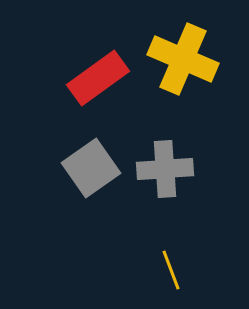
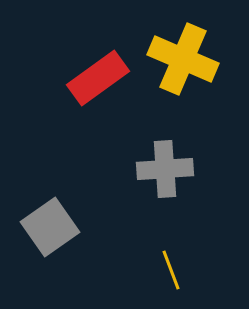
gray square: moved 41 px left, 59 px down
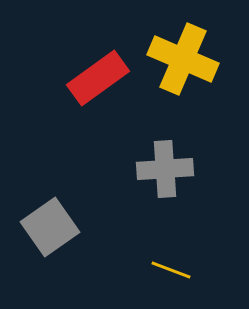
yellow line: rotated 48 degrees counterclockwise
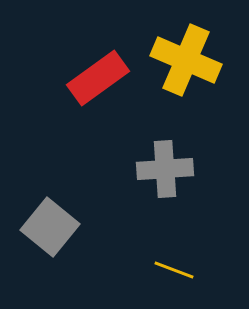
yellow cross: moved 3 px right, 1 px down
gray square: rotated 16 degrees counterclockwise
yellow line: moved 3 px right
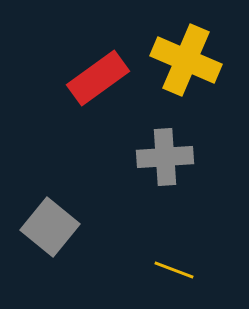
gray cross: moved 12 px up
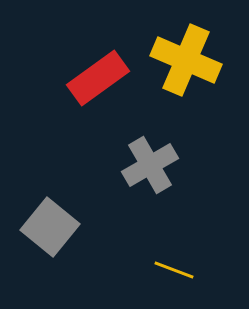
gray cross: moved 15 px left, 8 px down; rotated 26 degrees counterclockwise
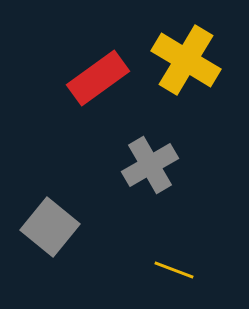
yellow cross: rotated 8 degrees clockwise
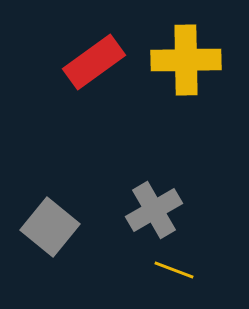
yellow cross: rotated 32 degrees counterclockwise
red rectangle: moved 4 px left, 16 px up
gray cross: moved 4 px right, 45 px down
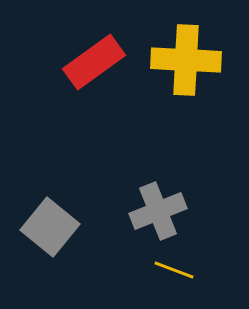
yellow cross: rotated 4 degrees clockwise
gray cross: moved 4 px right, 1 px down; rotated 8 degrees clockwise
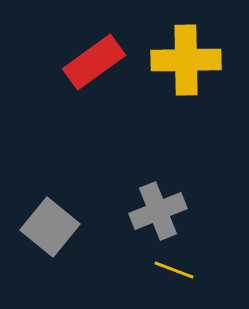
yellow cross: rotated 4 degrees counterclockwise
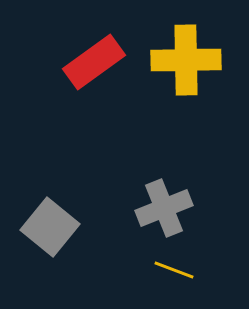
gray cross: moved 6 px right, 3 px up
